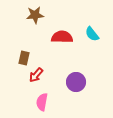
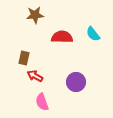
cyan semicircle: moved 1 px right
red arrow: moved 1 px left, 1 px down; rotated 77 degrees clockwise
pink semicircle: rotated 30 degrees counterclockwise
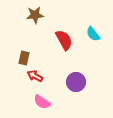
red semicircle: moved 2 px right, 3 px down; rotated 60 degrees clockwise
pink semicircle: rotated 36 degrees counterclockwise
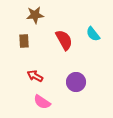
brown rectangle: moved 17 px up; rotated 16 degrees counterclockwise
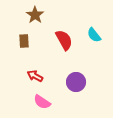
brown star: rotated 30 degrees counterclockwise
cyan semicircle: moved 1 px right, 1 px down
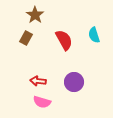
cyan semicircle: rotated 21 degrees clockwise
brown rectangle: moved 2 px right, 3 px up; rotated 32 degrees clockwise
red arrow: moved 3 px right, 5 px down; rotated 21 degrees counterclockwise
purple circle: moved 2 px left
pink semicircle: rotated 18 degrees counterclockwise
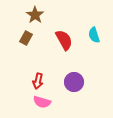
red arrow: rotated 84 degrees counterclockwise
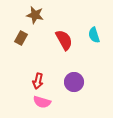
brown star: rotated 24 degrees counterclockwise
brown rectangle: moved 5 px left
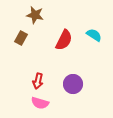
cyan semicircle: rotated 140 degrees clockwise
red semicircle: rotated 55 degrees clockwise
purple circle: moved 1 px left, 2 px down
pink semicircle: moved 2 px left, 1 px down
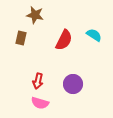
brown rectangle: rotated 16 degrees counterclockwise
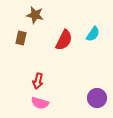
cyan semicircle: moved 1 px left, 1 px up; rotated 91 degrees clockwise
purple circle: moved 24 px right, 14 px down
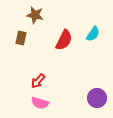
red arrow: rotated 28 degrees clockwise
